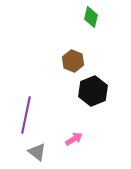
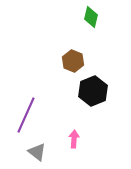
purple line: rotated 12 degrees clockwise
pink arrow: rotated 54 degrees counterclockwise
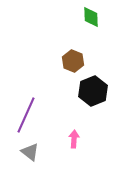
green diamond: rotated 15 degrees counterclockwise
gray triangle: moved 7 px left
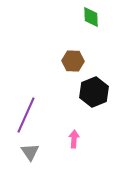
brown hexagon: rotated 20 degrees counterclockwise
black hexagon: moved 1 px right, 1 px down
gray triangle: rotated 18 degrees clockwise
